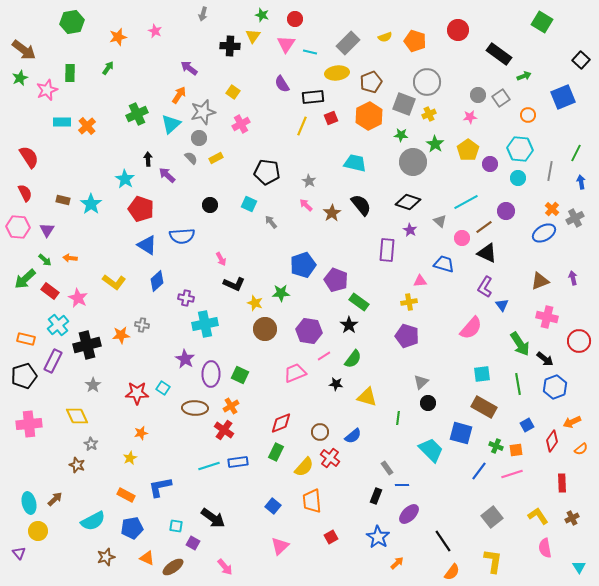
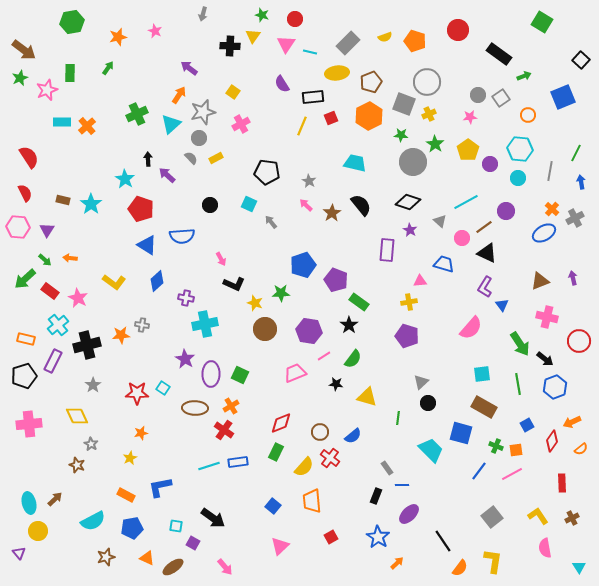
pink line at (512, 474): rotated 10 degrees counterclockwise
orange semicircle at (452, 572): moved 8 px right, 4 px up
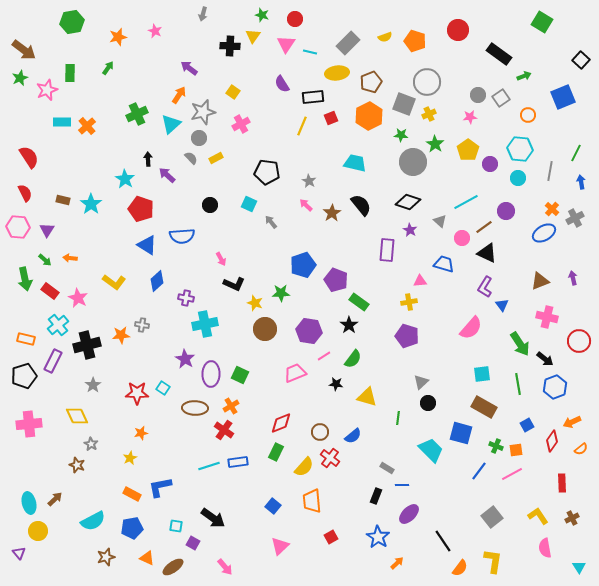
green arrow at (25, 279): rotated 60 degrees counterclockwise
gray rectangle at (387, 468): rotated 24 degrees counterclockwise
orange rectangle at (126, 495): moved 6 px right, 1 px up
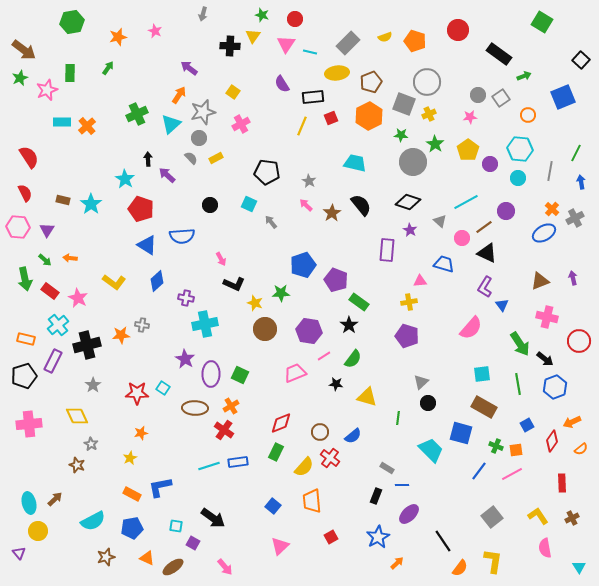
blue star at (378, 537): rotated 10 degrees clockwise
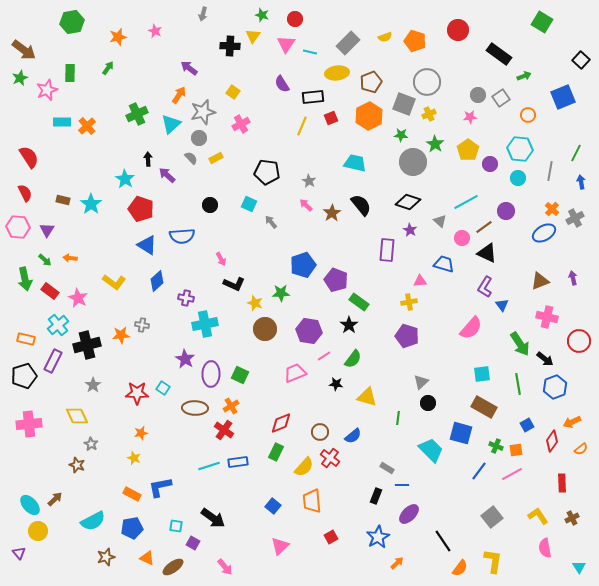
yellow star at (130, 458): moved 4 px right; rotated 24 degrees counterclockwise
cyan ellipse at (29, 503): moved 1 px right, 2 px down; rotated 30 degrees counterclockwise
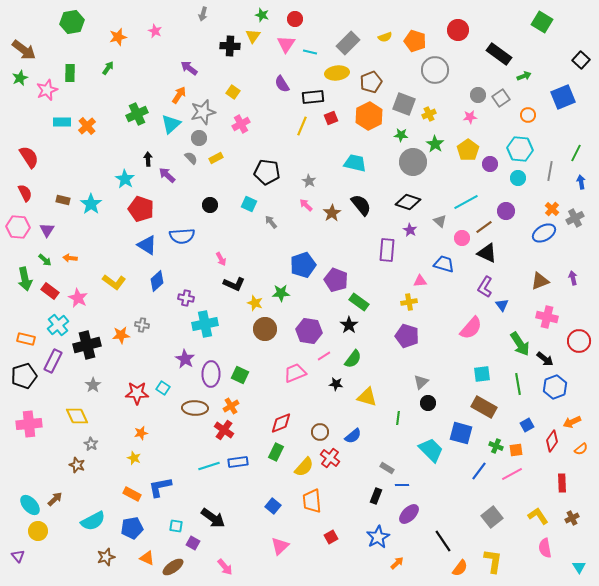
gray circle at (427, 82): moved 8 px right, 12 px up
purple triangle at (19, 553): moved 1 px left, 3 px down
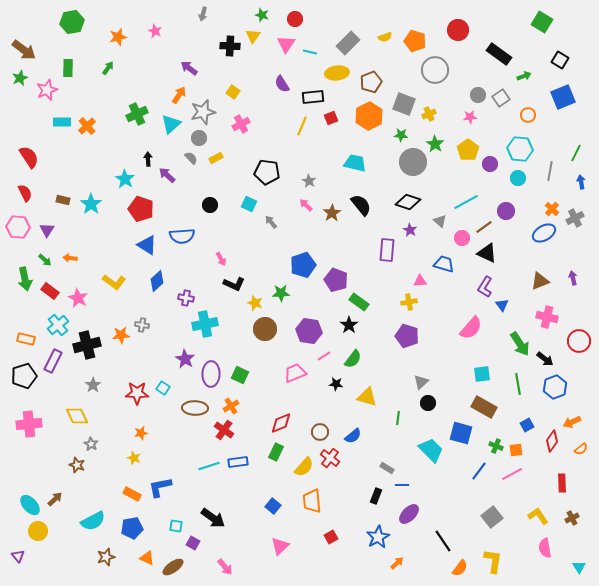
black square at (581, 60): moved 21 px left; rotated 12 degrees counterclockwise
green rectangle at (70, 73): moved 2 px left, 5 px up
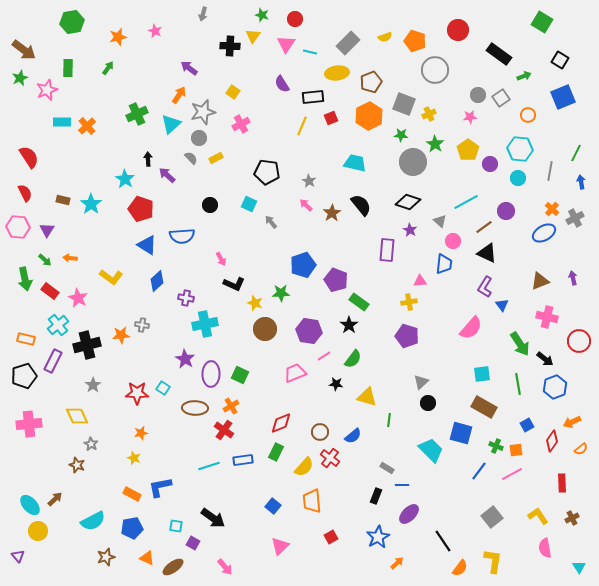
pink circle at (462, 238): moved 9 px left, 3 px down
blue trapezoid at (444, 264): rotated 80 degrees clockwise
yellow L-shape at (114, 282): moved 3 px left, 5 px up
green line at (398, 418): moved 9 px left, 2 px down
blue rectangle at (238, 462): moved 5 px right, 2 px up
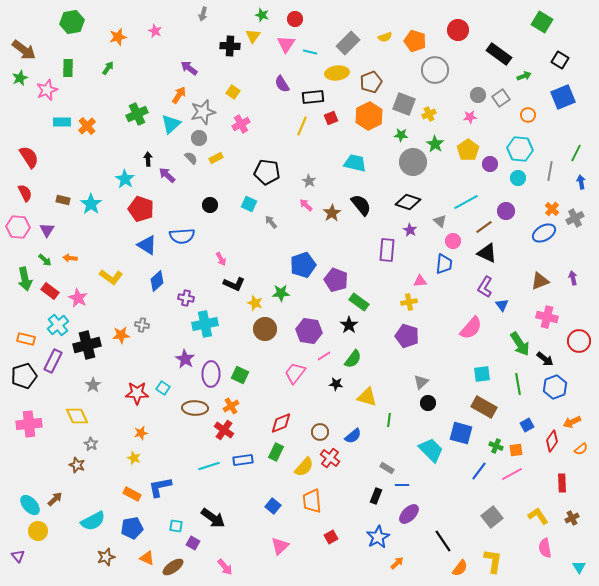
pink trapezoid at (295, 373): rotated 30 degrees counterclockwise
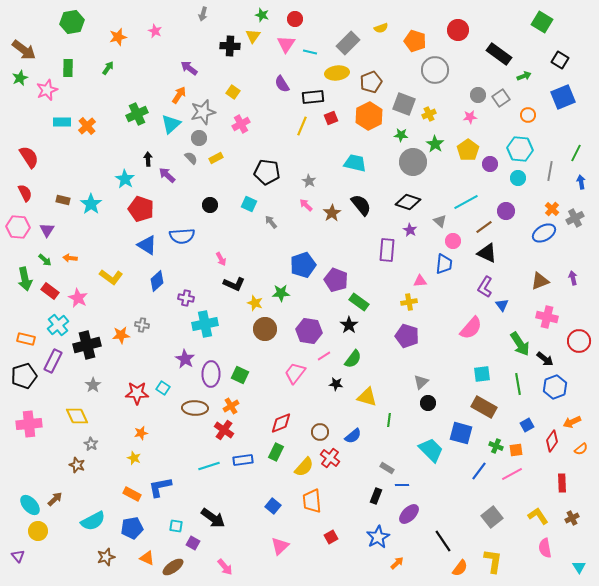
yellow semicircle at (385, 37): moved 4 px left, 9 px up
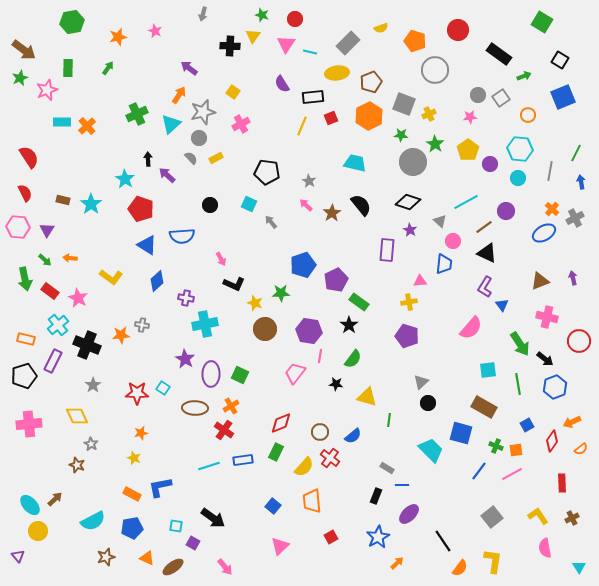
purple pentagon at (336, 280): rotated 25 degrees clockwise
black cross at (87, 345): rotated 36 degrees clockwise
pink line at (324, 356): moved 4 px left; rotated 48 degrees counterclockwise
cyan square at (482, 374): moved 6 px right, 4 px up
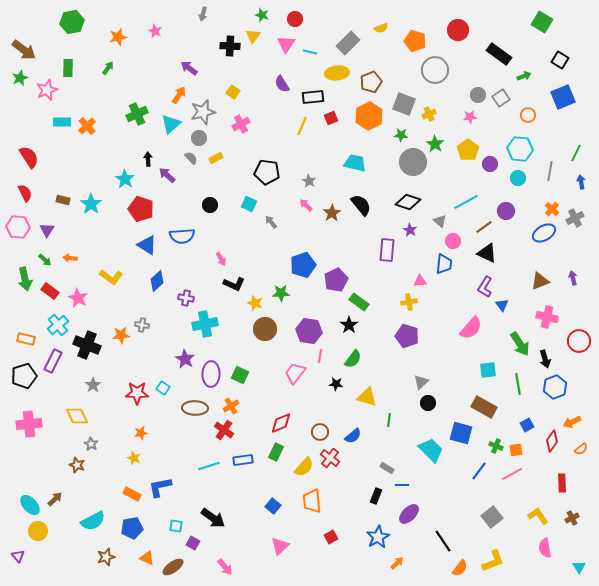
black arrow at (545, 359): rotated 36 degrees clockwise
yellow L-shape at (493, 561): rotated 60 degrees clockwise
